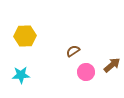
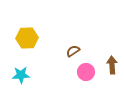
yellow hexagon: moved 2 px right, 2 px down
brown arrow: rotated 54 degrees counterclockwise
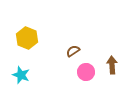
yellow hexagon: rotated 25 degrees clockwise
cyan star: rotated 24 degrees clockwise
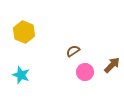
yellow hexagon: moved 3 px left, 6 px up
brown arrow: rotated 48 degrees clockwise
pink circle: moved 1 px left
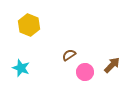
yellow hexagon: moved 5 px right, 7 px up
brown semicircle: moved 4 px left, 4 px down
cyan star: moved 7 px up
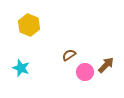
brown arrow: moved 6 px left
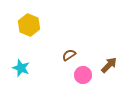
brown arrow: moved 3 px right
pink circle: moved 2 px left, 3 px down
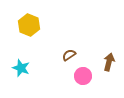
brown arrow: moved 3 px up; rotated 30 degrees counterclockwise
pink circle: moved 1 px down
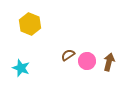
yellow hexagon: moved 1 px right, 1 px up
brown semicircle: moved 1 px left
pink circle: moved 4 px right, 15 px up
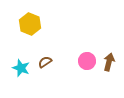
brown semicircle: moved 23 px left, 7 px down
